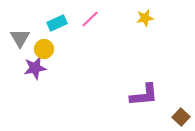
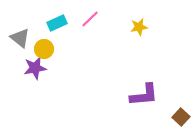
yellow star: moved 6 px left, 9 px down
gray triangle: rotated 20 degrees counterclockwise
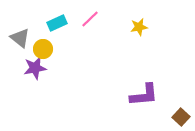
yellow circle: moved 1 px left
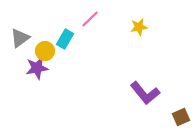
cyan rectangle: moved 8 px right, 16 px down; rotated 36 degrees counterclockwise
gray triangle: rotated 45 degrees clockwise
yellow circle: moved 2 px right, 2 px down
purple star: moved 2 px right
purple L-shape: moved 1 px right, 2 px up; rotated 56 degrees clockwise
brown square: rotated 24 degrees clockwise
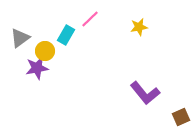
cyan rectangle: moved 1 px right, 4 px up
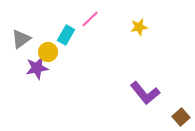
gray triangle: moved 1 px right, 1 px down
yellow circle: moved 3 px right, 1 px down
brown square: rotated 18 degrees counterclockwise
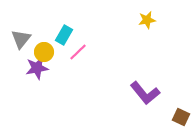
pink line: moved 12 px left, 33 px down
yellow star: moved 8 px right, 7 px up
cyan rectangle: moved 2 px left
gray triangle: rotated 15 degrees counterclockwise
yellow circle: moved 4 px left
brown square: rotated 24 degrees counterclockwise
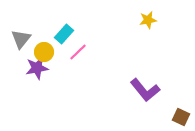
yellow star: moved 1 px right
cyan rectangle: moved 1 px up; rotated 12 degrees clockwise
purple L-shape: moved 3 px up
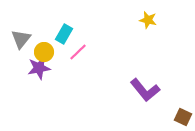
yellow star: rotated 24 degrees clockwise
cyan rectangle: rotated 12 degrees counterclockwise
purple star: moved 2 px right
brown square: moved 2 px right
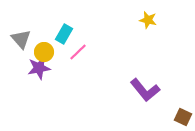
gray triangle: rotated 20 degrees counterclockwise
